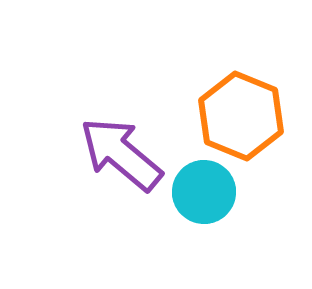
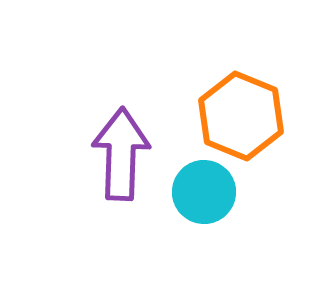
purple arrow: rotated 52 degrees clockwise
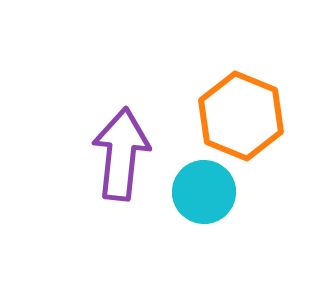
purple arrow: rotated 4 degrees clockwise
